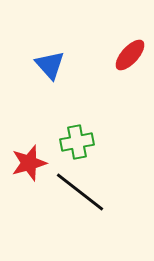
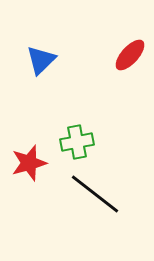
blue triangle: moved 9 px left, 5 px up; rotated 28 degrees clockwise
black line: moved 15 px right, 2 px down
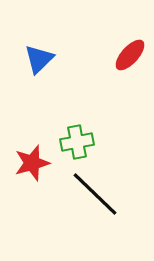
blue triangle: moved 2 px left, 1 px up
red star: moved 3 px right
black line: rotated 6 degrees clockwise
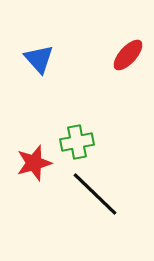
red ellipse: moved 2 px left
blue triangle: rotated 28 degrees counterclockwise
red star: moved 2 px right
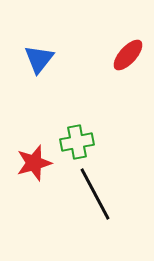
blue triangle: rotated 20 degrees clockwise
black line: rotated 18 degrees clockwise
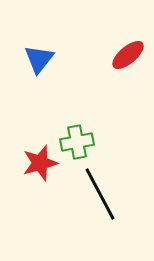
red ellipse: rotated 8 degrees clockwise
red star: moved 6 px right
black line: moved 5 px right
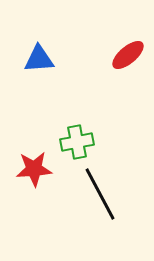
blue triangle: rotated 48 degrees clockwise
red star: moved 6 px left, 6 px down; rotated 12 degrees clockwise
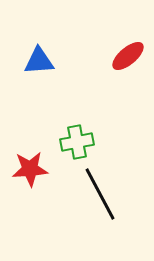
red ellipse: moved 1 px down
blue triangle: moved 2 px down
red star: moved 4 px left
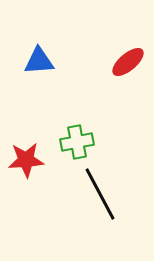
red ellipse: moved 6 px down
red star: moved 4 px left, 9 px up
